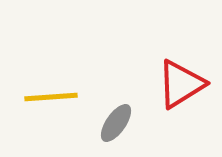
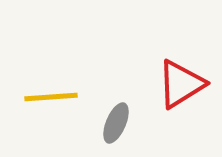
gray ellipse: rotated 12 degrees counterclockwise
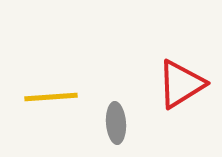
gray ellipse: rotated 27 degrees counterclockwise
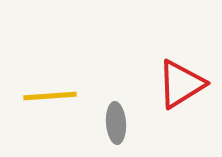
yellow line: moved 1 px left, 1 px up
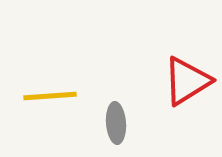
red triangle: moved 6 px right, 3 px up
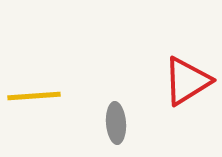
yellow line: moved 16 px left
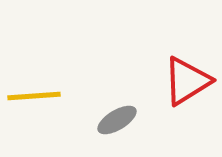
gray ellipse: moved 1 px right, 3 px up; rotated 63 degrees clockwise
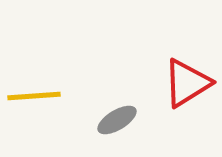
red triangle: moved 2 px down
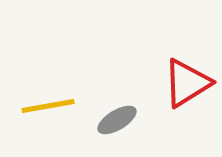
yellow line: moved 14 px right, 10 px down; rotated 6 degrees counterclockwise
